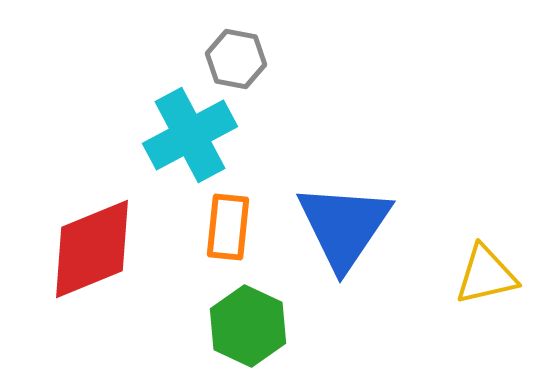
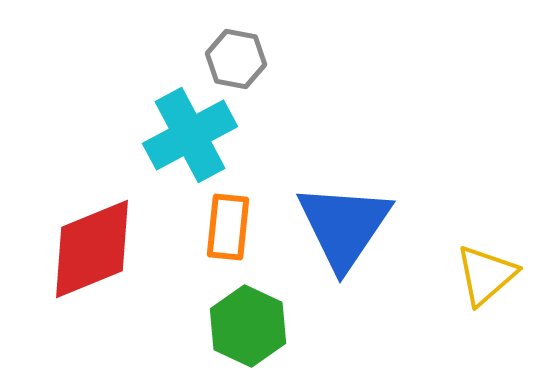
yellow triangle: rotated 28 degrees counterclockwise
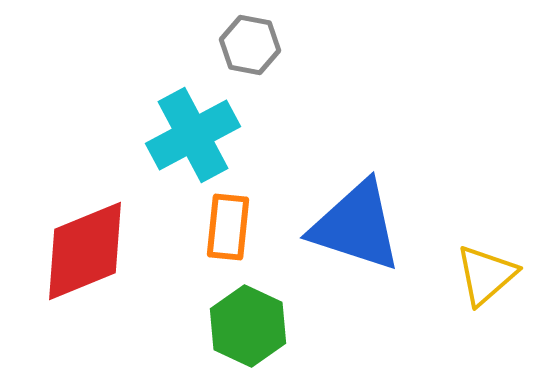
gray hexagon: moved 14 px right, 14 px up
cyan cross: moved 3 px right
blue triangle: moved 12 px right; rotated 46 degrees counterclockwise
red diamond: moved 7 px left, 2 px down
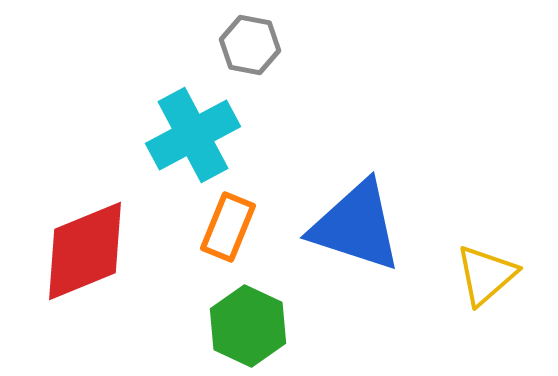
orange rectangle: rotated 16 degrees clockwise
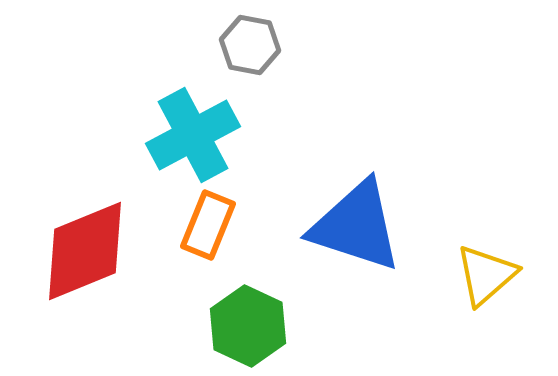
orange rectangle: moved 20 px left, 2 px up
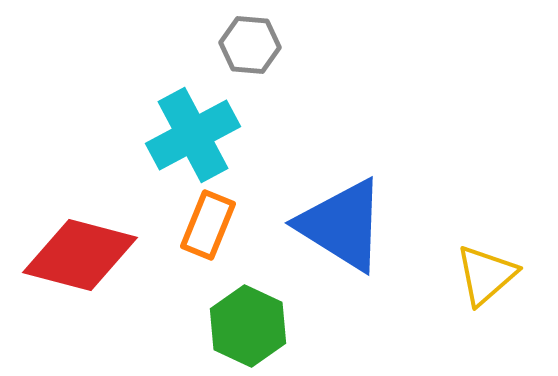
gray hexagon: rotated 6 degrees counterclockwise
blue triangle: moved 14 px left, 1 px up; rotated 14 degrees clockwise
red diamond: moved 5 px left, 4 px down; rotated 37 degrees clockwise
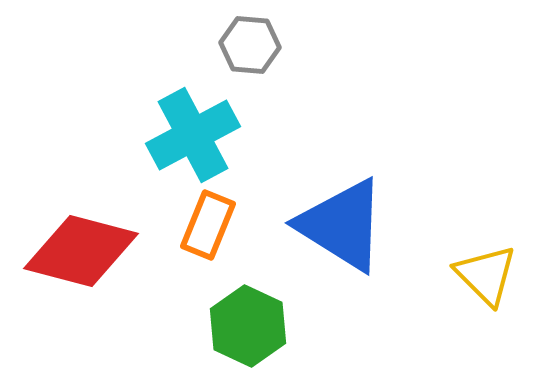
red diamond: moved 1 px right, 4 px up
yellow triangle: rotated 34 degrees counterclockwise
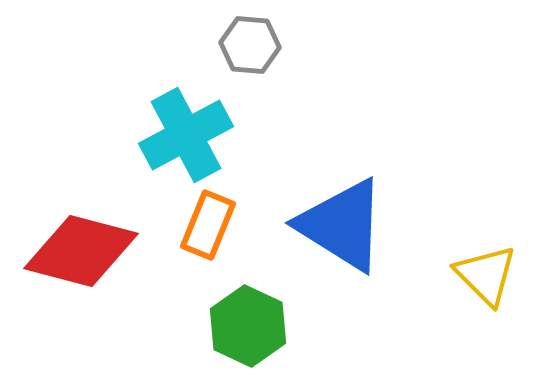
cyan cross: moved 7 px left
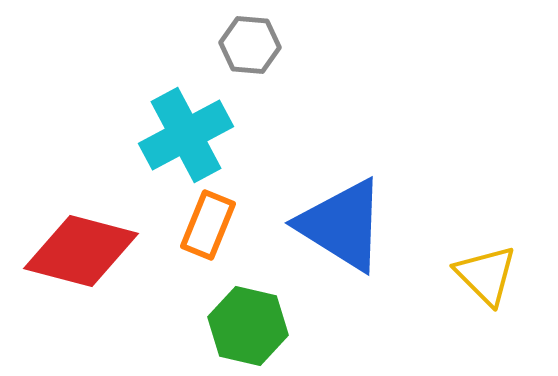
green hexagon: rotated 12 degrees counterclockwise
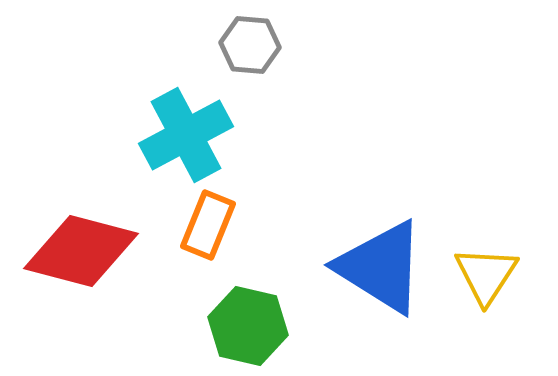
blue triangle: moved 39 px right, 42 px down
yellow triangle: rotated 18 degrees clockwise
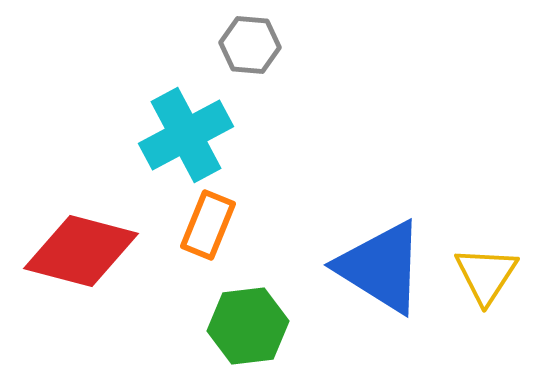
green hexagon: rotated 20 degrees counterclockwise
